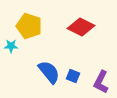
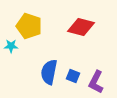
red diamond: rotated 12 degrees counterclockwise
blue semicircle: rotated 130 degrees counterclockwise
purple L-shape: moved 5 px left
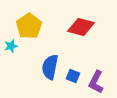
yellow pentagon: rotated 20 degrees clockwise
cyan star: rotated 16 degrees counterclockwise
blue semicircle: moved 1 px right, 5 px up
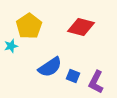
blue semicircle: rotated 135 degrees counterclockwise
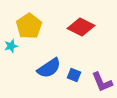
red diamond: rotated 12 degrees clockwise
blue semicircle: moved 1 px left, 1 px down
blue square: moved 1 px right, 1 px up
purple L-shape: moved 6 px right; rotated 50 degrees counterclockwise
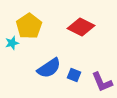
cyan star: moved 1 px right, 3 px up
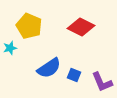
yellow pentagon: rotated 15 degrees counterclockwise
cyan star: moved 2 px left, 5 px down
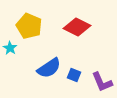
red diamond: moved 4 px left
cyan star: rotated 24 degrees counterclockwise
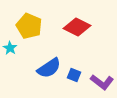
purple L-shape: rotated 30 degrees counterclockwise
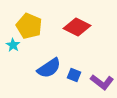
cyan star: moved 3 px right, 3 px up
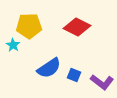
yellow pentagon: rotated 25 degrees counterclockwise
